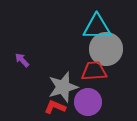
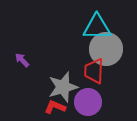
red trapezoid: rotated 84 degrees counterclockwise
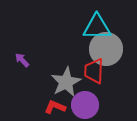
gray star: moved 3 px right, 5 px up; rotated 12 degrees counterclockwise
purple circle: moved 3 px left, 3 px down
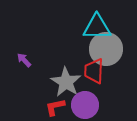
purple arrow: moved 2 px right
gray star: rotated 12 degrees counterclockwise
red L-shape: rotated 35 degrees counterclockwise
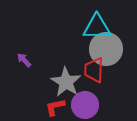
red trapezoid: moved 1 px up
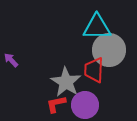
gray circle: moved 3 px right, 1 px down
purple arrow: moved 13 px left
red L-shape: moved 1 px right, 3 px up
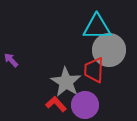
red L-shape: rotated 60 degrees clockwise
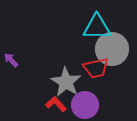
gray circle: moved 3 px right, 1 px up
red trapezoid: moved 2 px right, 2 px up; rotated 104 degrees counterclockwise
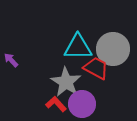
cyan triangle: moved 19 px left, 20 px down
gray circle: moved 1 px right
red trapezoid: rotated 140 degrees counterclockwise
purple circle: moved 3 px left, 1 px up
